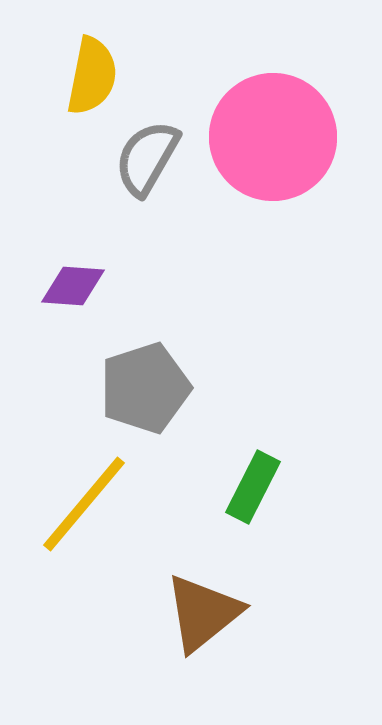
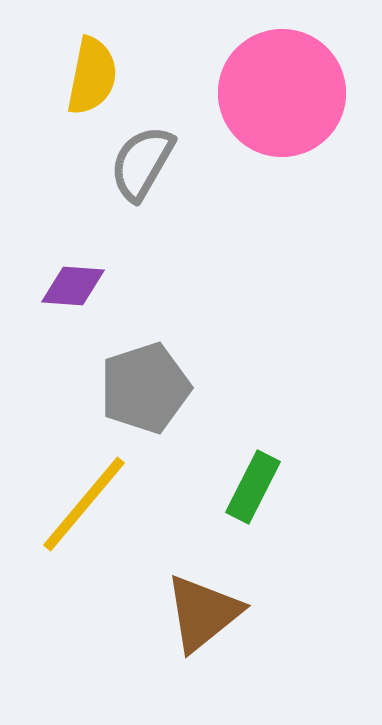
pink circle: moved 9 px right, 44 px up
gray semicircle: moved 5 px left, 5 px down
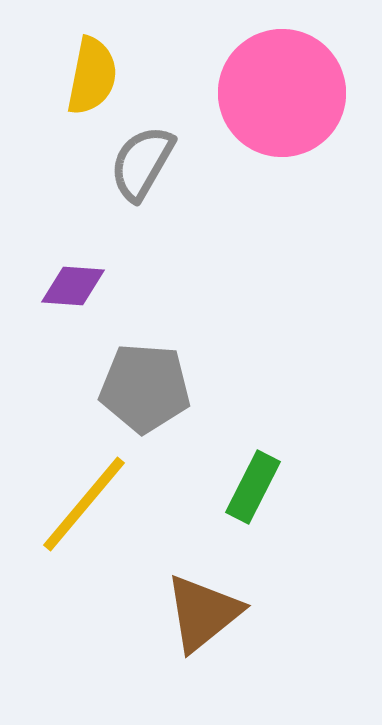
gray pentagon: rotated 22 degrees clockwise
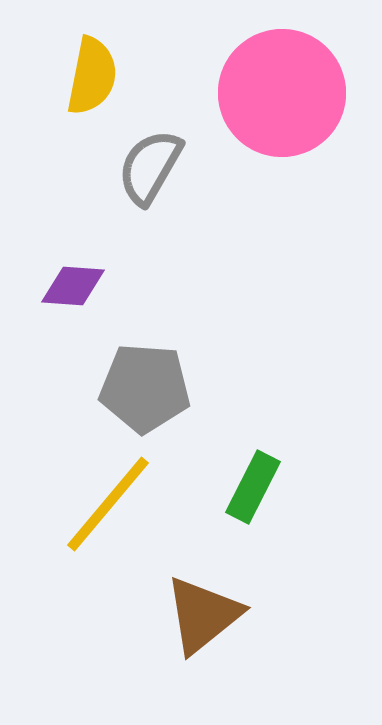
gray semicircle: moved 8 px right, 4 px down
yellow line: moved 24 px right
brown triangle: moved 2 px down
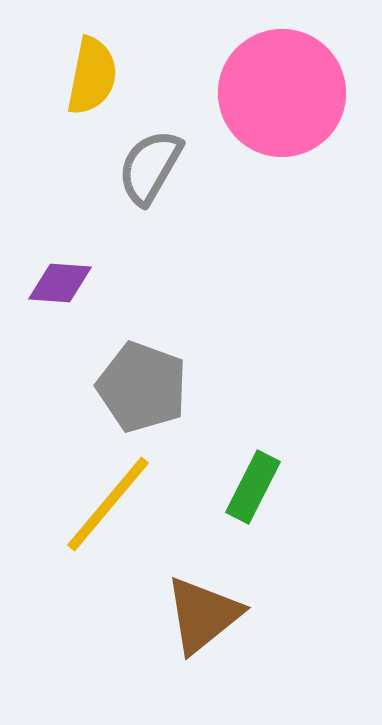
purple diamond: moved 13 px left, 3 px up
gray pentagon: moved 3 px left, 1 px up; rotated 16 degrees clockwise
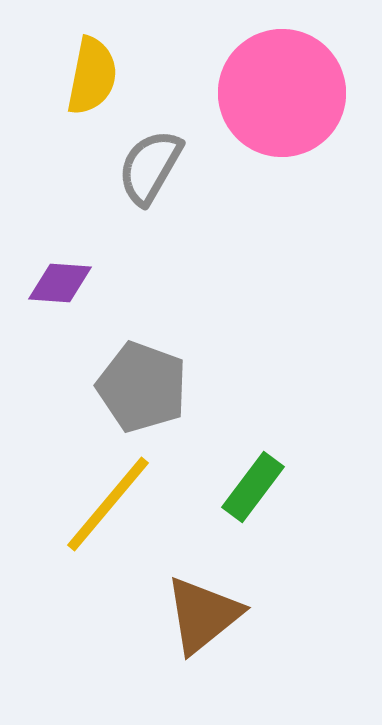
green rectangle: rotated 10 degrees clockwise
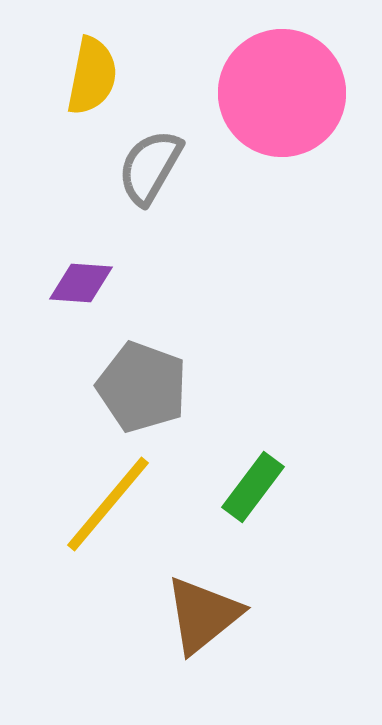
purple diamond: moved 21 px right
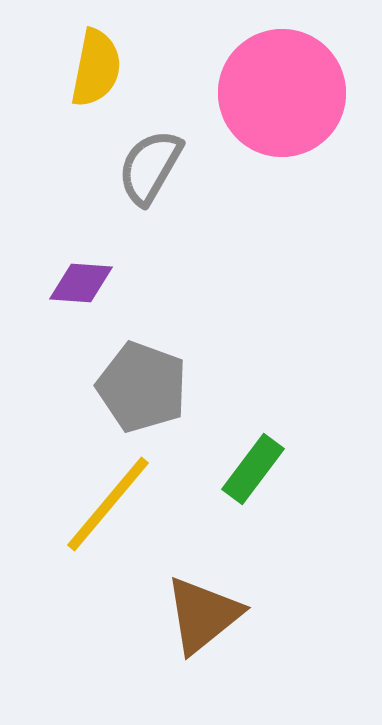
yellow semicircle: moved 4 px right, 8 px up
green rectangle: moved 18 px up
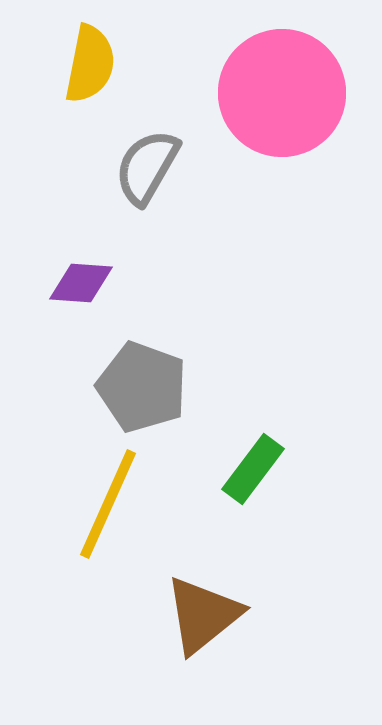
yellow semicircle: moved 6 px left, 4 px up
gray semicircle: moved 3 px left
yellow line: rotated 16 degrees counterclockwise
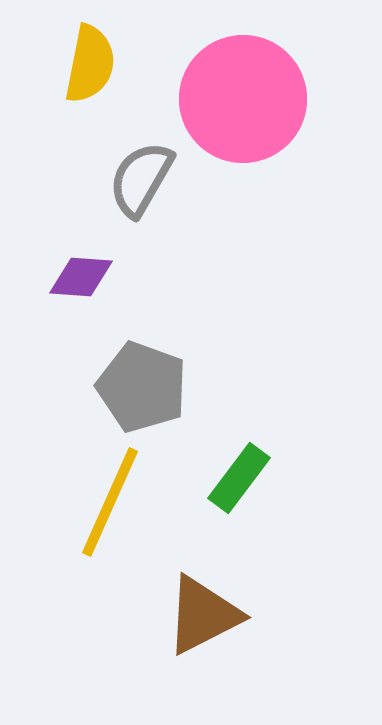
pink circle: moved 39 px left, 6 px down
gray semicircle: moved 6 px left, 12 px down
purple diamond: moved 6 px up
green rectangle: moved 14 px left, 9 px down
yellow line: moved 2 px right, 2 px up
brown triangle: rotated 12 degrees clockwise
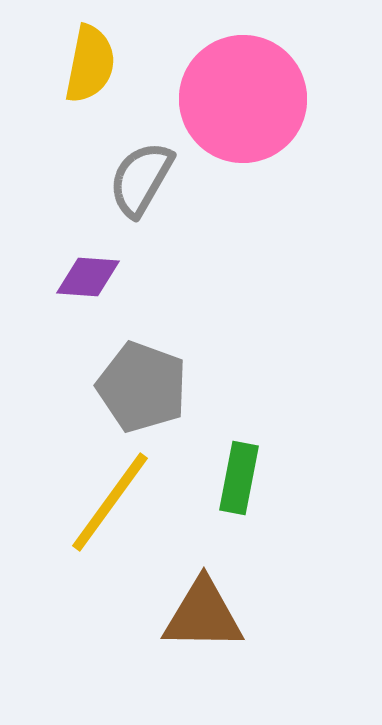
purple diamond: moved 7 px right
green rectangle: rotated 26 degrees counterclockwise
yellow line: rotated 12 degrees clockwise
brown triangle: rotated 28 degrees clockwise
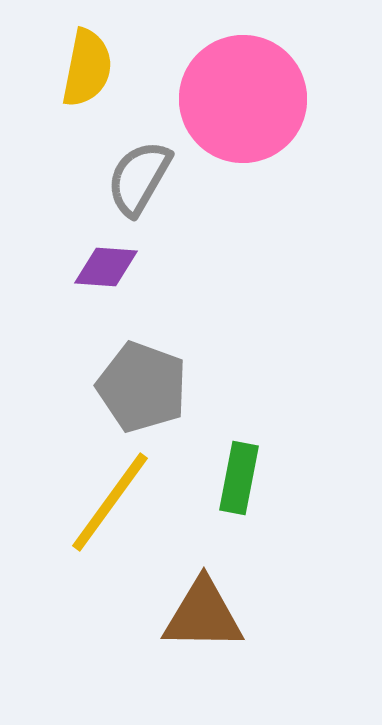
yellow semicircle: moved 3 px left, 4 px down
gray semicircle: moved 2 px left, 1 px up
purple diamond: moved 18 px right, 10 px up
